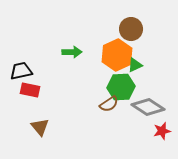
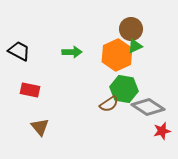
green triangle: moved 19 px up
black trapezoid: moved 2 px left, 20 px up; rotated 40 degrees clockwise
green hexagon: moved 3 px right, 2 px down; rotated 12 degrees clockwise
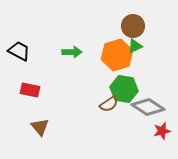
brown circle: moved 2 px right, 3 px up
orange hexagon: rotated 8 degrees clockwise
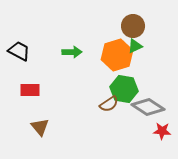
red rectangle: rotated 12 degrees counterclockwise
red star: rotated 18 degrees clockwise
